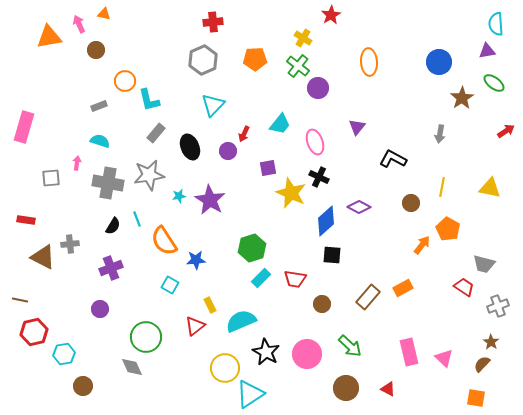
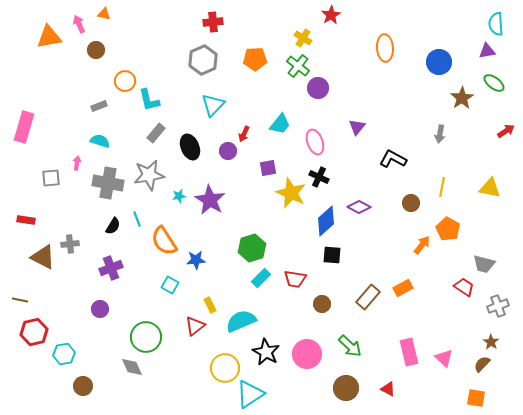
orange ellipse at (369, 62): moved 16 px right, 14 px up
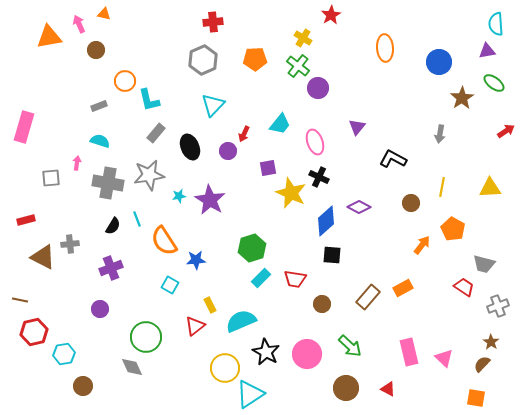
yellow triangle at (490, 188): rotated 15 degrees counterclockwise
red rectangle at (26, 220): rotated 24 degrees counterclockwise
orange pentagon at (448, 229): moved 5 px right
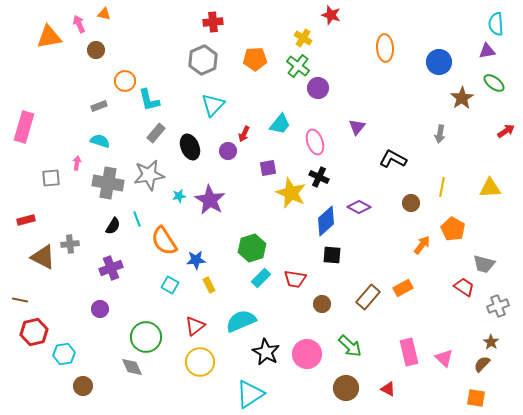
red star at (331, 15): rotated 24 degrees counterclockwise
yellow rectangle at (210, 305): moved 1 px left, 20 px up
yellow circle at (225, 368): moved 25 px left, 6 px up
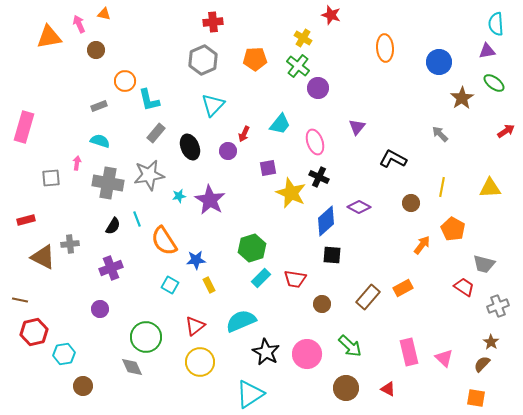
gray arrow at (440, 134): rotated 126 degrees clockwise
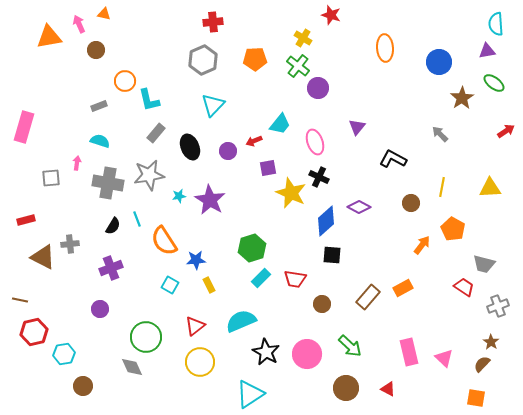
red arrow at (244, 134): moved 10 px right, 7 px down; rotated 42 degrees clockwise
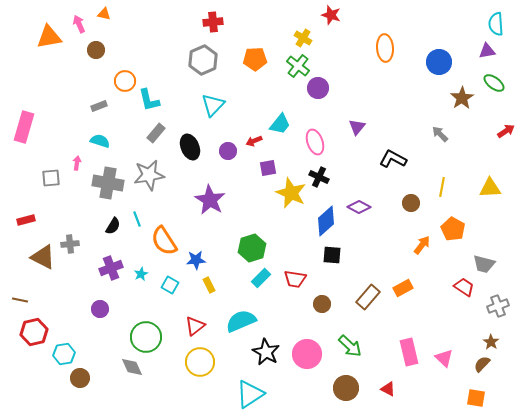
cyan star at (179, 196): moved 38 px left, 78 px down; rotated 16 degrees counterclockwise
brown circle at (83, 386): moved 3 px left, 8 px up
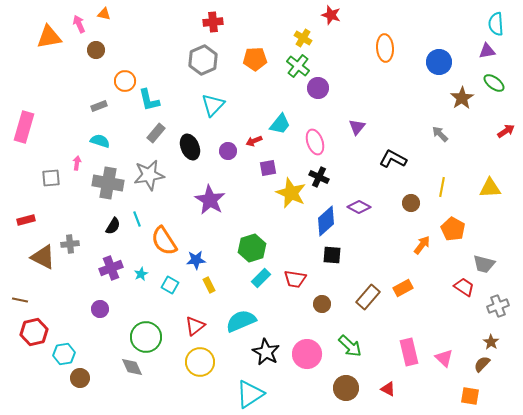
orange square at (476, 398): moved 6 px left, 2 px up
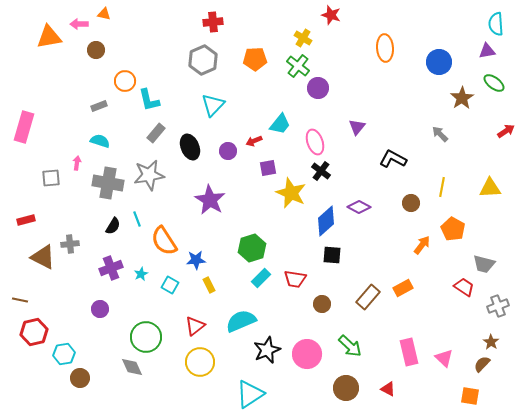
pink arrow at (79, 24): rotated 66 degrees counterclockwise
black cross at (319, 177): moved 2 px right, 6 px up; rotated 12 degrees clockwise
black star at (266, 352): moved 1 px right, 2 px up; rotated 20 degrees clockwise
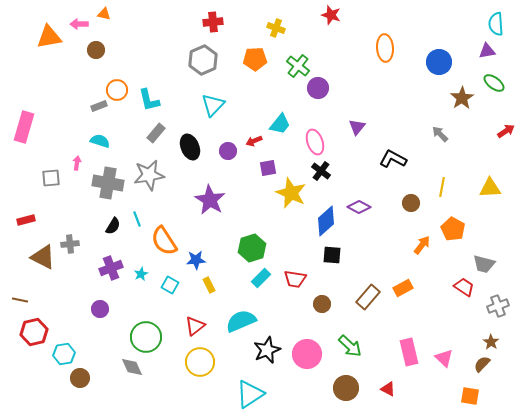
yellow cross at (303, 38): moved 27 px left, 10 px up; rotated 12 degrees counterclockwise
orange circle at (125, 81): moved 8 px left, 9 px down
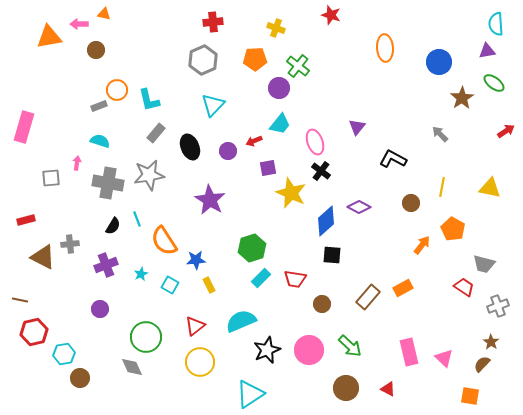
purple circle at (318, 88): moved 39 px left
yellow triangle at (490, 188): rotated 15 degrees clockwise
purple cross at (111, 268): moved 5 px left, 3 px up
pink circle at (307, 354): moved 2 px right, 4 px up
